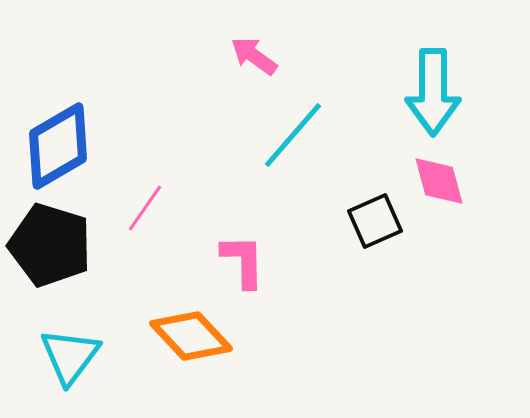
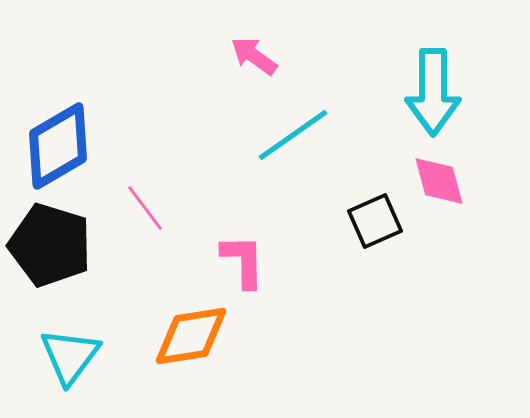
cyan line: rotated 14 degrees clockwise
pink line: rotated 72 degrees counterclockwise
orange diamond: rotated 56 degrees counterclockwise
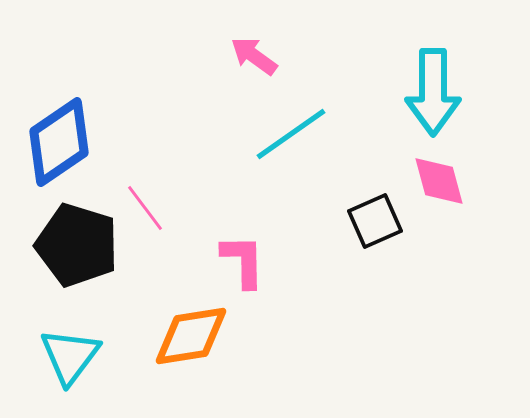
cyan line: moved 2 px left, 1 px up
blue diamond: moved 1 px right, 4 px up; rotated 4 degrees counterclockwise
black pentagon: moved 27 px right
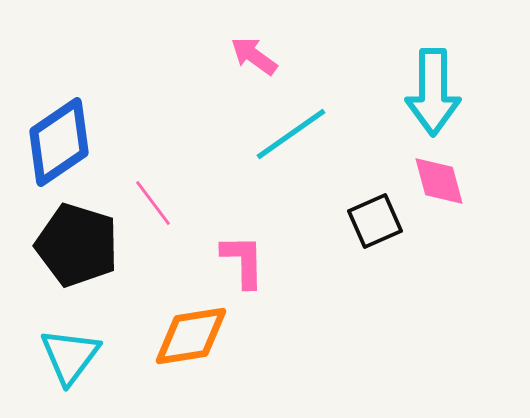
pink line: moved 8 px right, 5 px up
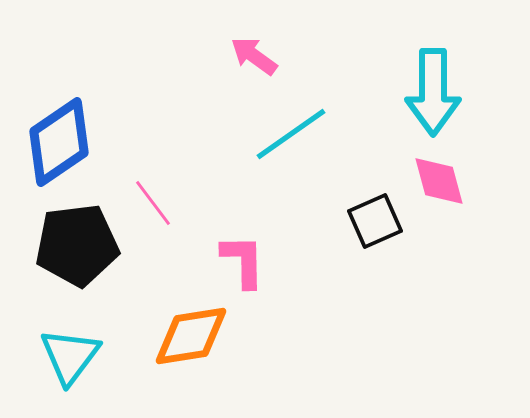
black pentagon: rotated 24 degrees counterclockwise
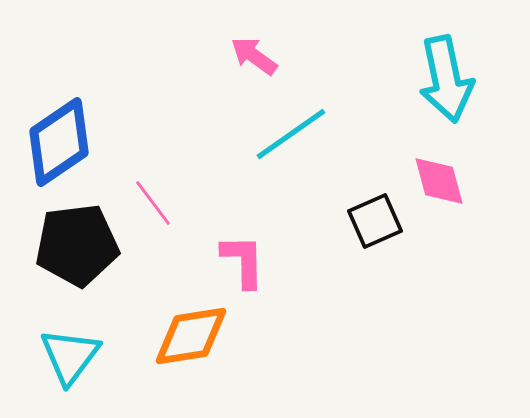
cyan arrow: moved 13 px right, 13 px up; rotated 12 degrees counterclockwise
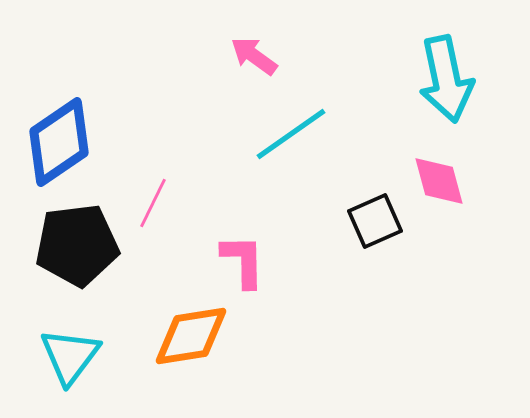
pink line: rotated 63 degrees clockwise
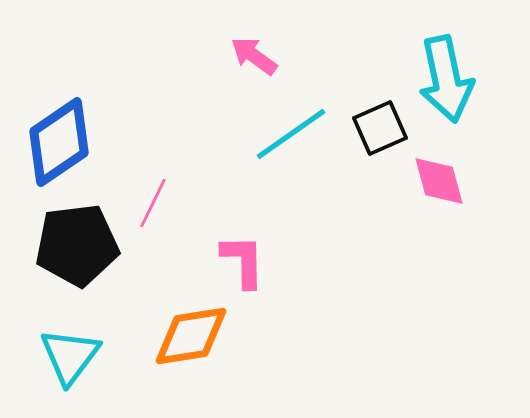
black square: moved 5 px right, 93 px up
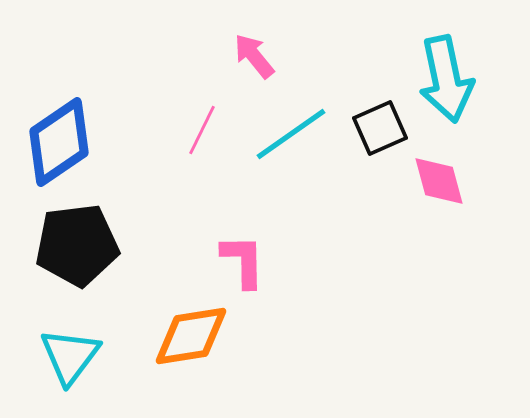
pink arrow: rotated 15 degrees clockwise
pink line: moved 49 px right, 73 px up
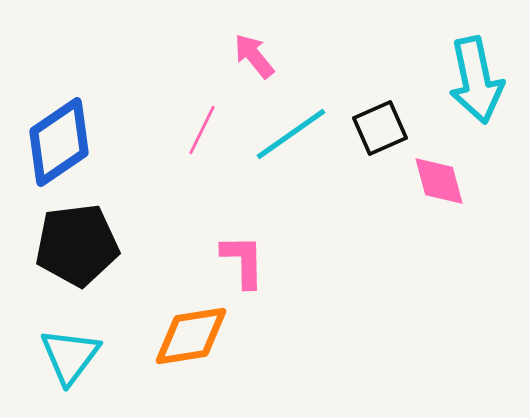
cyan arrow: moved 30 px right, 1 px down
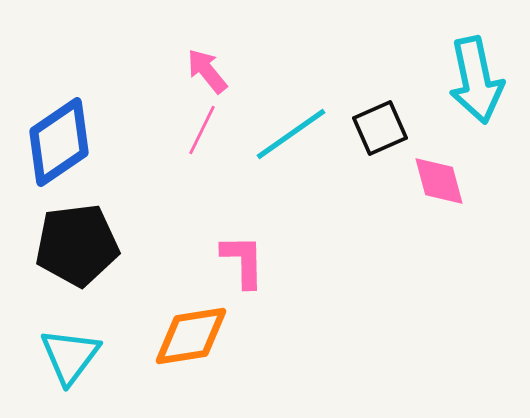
pink arrow: moved 47 px left, 15 px down
